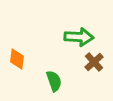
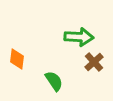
green semicircle: rotated 15 degrees counterclockwise
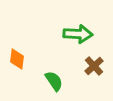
green arrow: moved 1 px left, 3 px up
brown cross: moved 4 px down
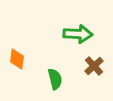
green semicircle: moved 1 px right, 2 px up; rotated 20 degrees clockwise
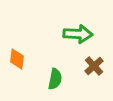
green semicircle: rotated 25 degrees clockwise
